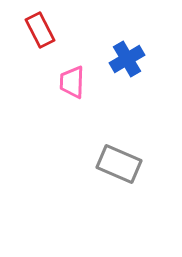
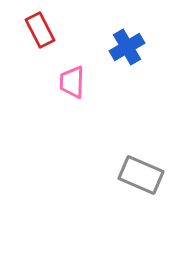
blue cross: moved 12 px up
gray rectangle: moved 22 px right, 11 px down
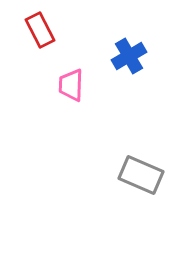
blue cross: moved 2 px right, 9 px down
pink trapezoid: moved 1 px left, 3 px down
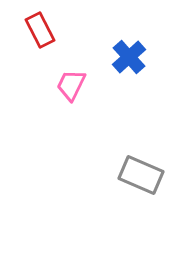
blue cross: moved 1 px down; rotated 12 degrees counterclockwise
pink trapezoid: rotated 24 degrees clockwise
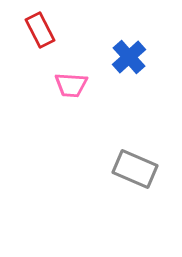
pink trapezoid: rotated 112 degrees counterclockwise
gray rectangle: moved 6 px left, 6 px up
